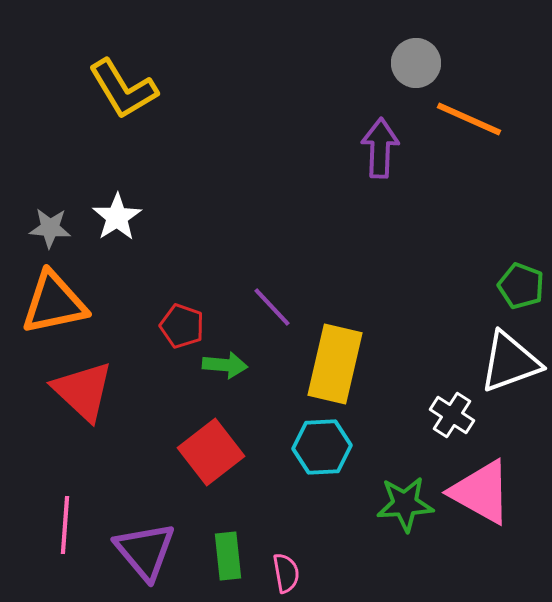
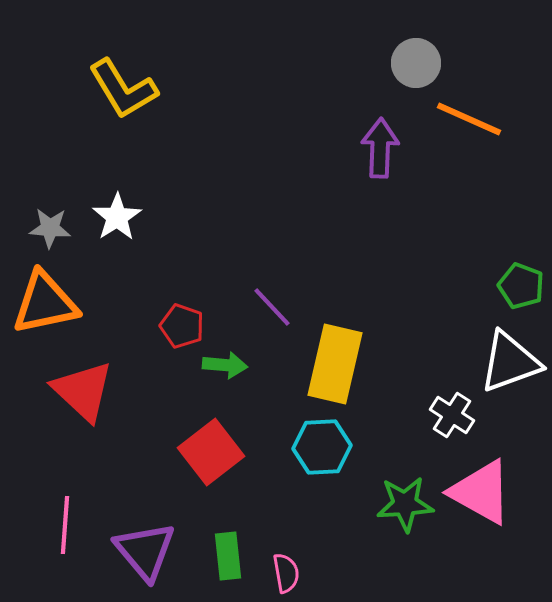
orange triangle: moved 9 px left
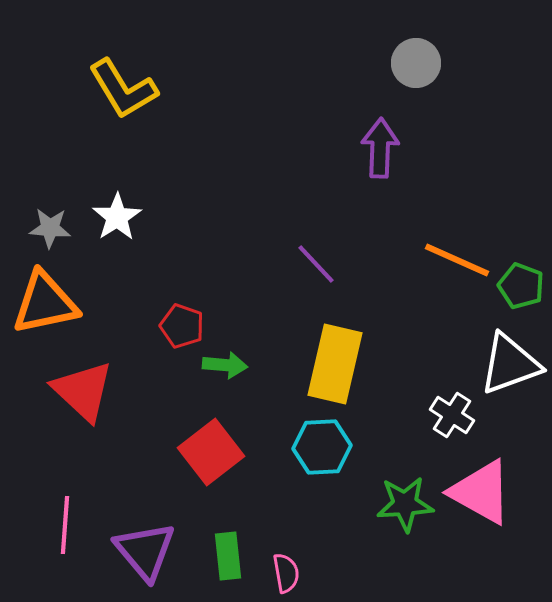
orange line: moved 12 px left, 141 px down
purple line: moved 44 px right, 43 px up
white triangle: moved 2 px down
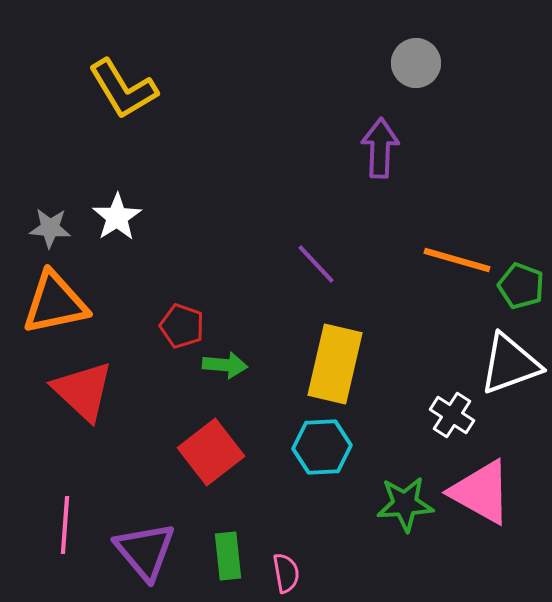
orange line: rotated 8 degrees counterclockwise
orange triangle: moved 10 px right
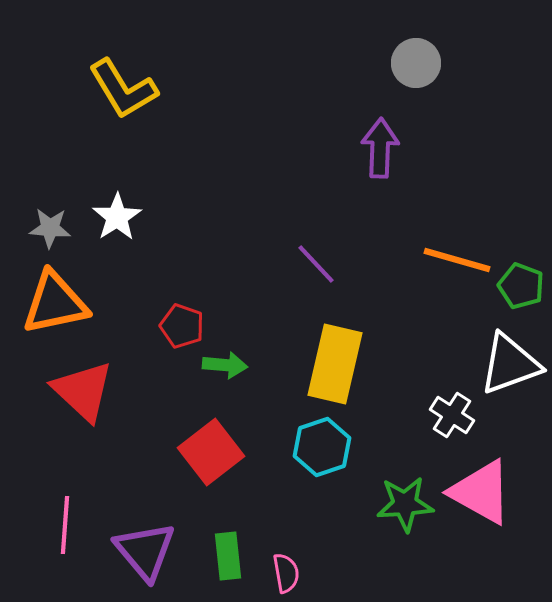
cyan hexagon: rotated 16 degrees counterclockwise
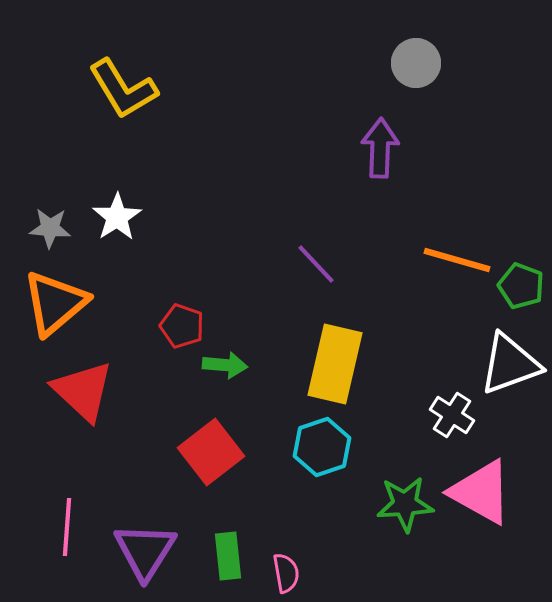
orange triangle: rotated 28 degrees counterclockwise
pink line: moved 2 px right, 2 px down
purple triangle: rotated 12 degrees clockwise
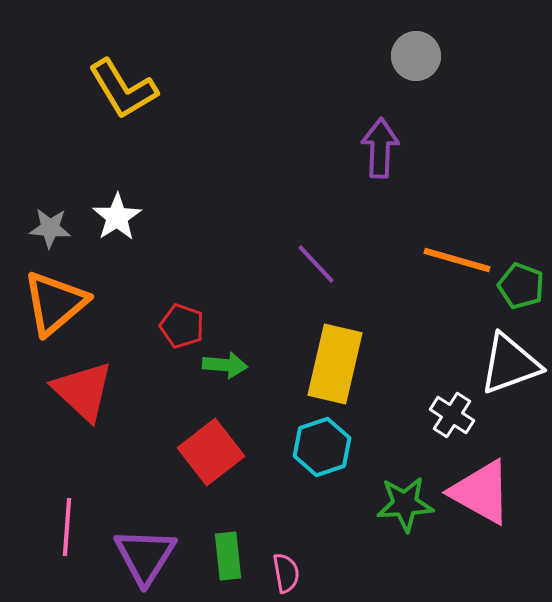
gray circle: moved 7 px up
purple triangle: moved 5 px down
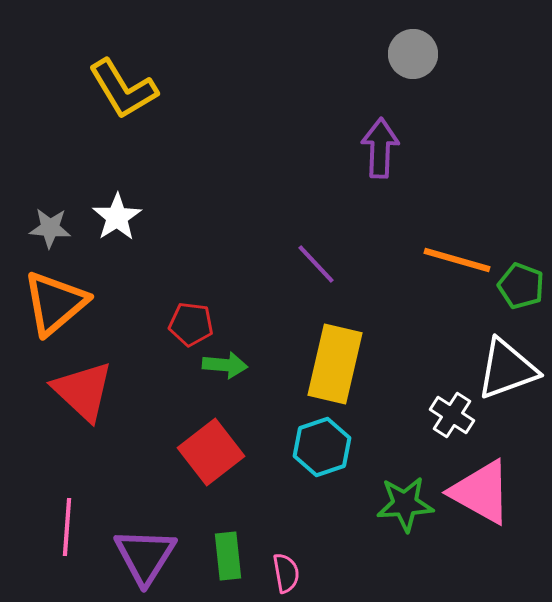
gray circle: moved 3 px left, 2 px up
red pentagon: moved 9 px right, 2 px up; rotated 12 degrees counterclockwise
white triangle: moved 3 px left, 5 px down
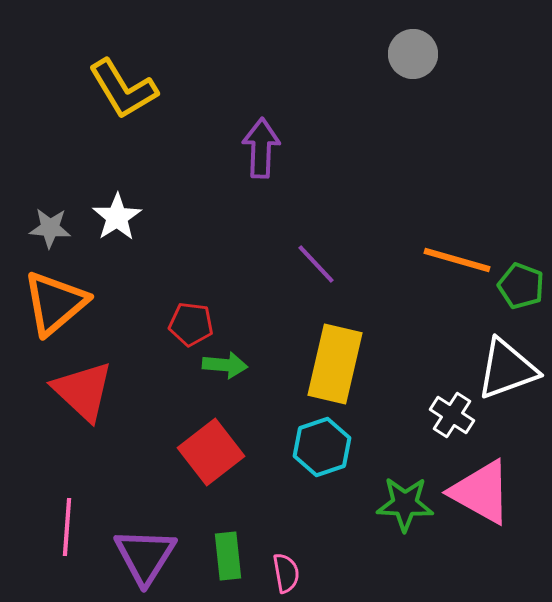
purple arrow: moved 119 px left
green star: rotated 6 degrees clockwise
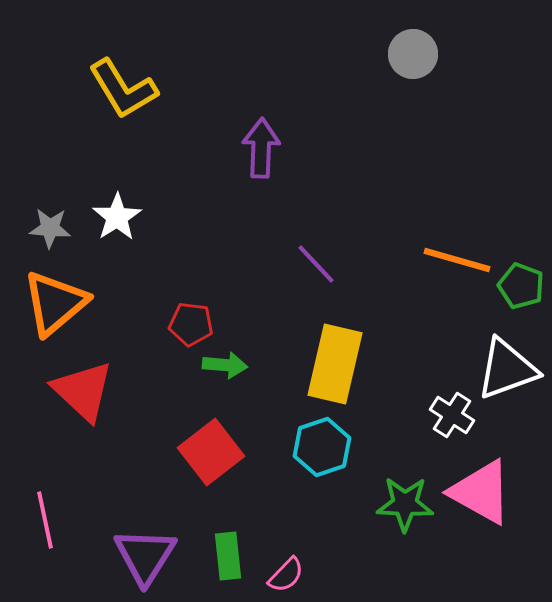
pink line: moved 22 px left, 7 px up; rotated 16 degrees counterclockwise
pink semicircle: moved 2 px down; rotated 54 degrees clockwise
